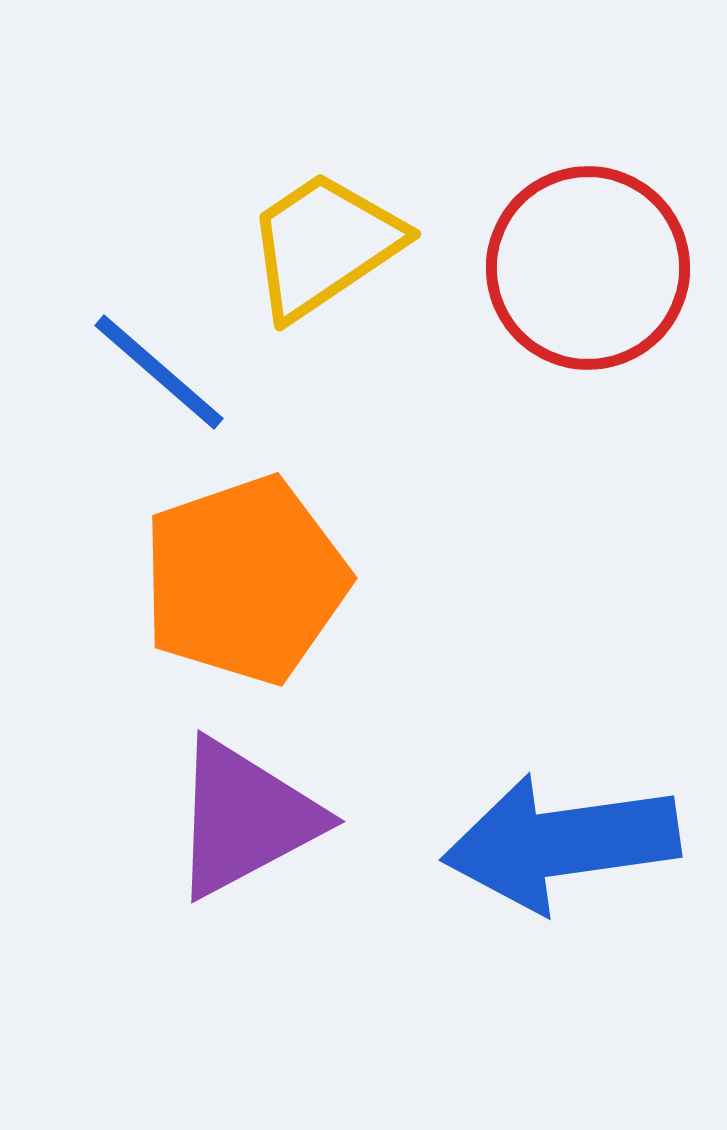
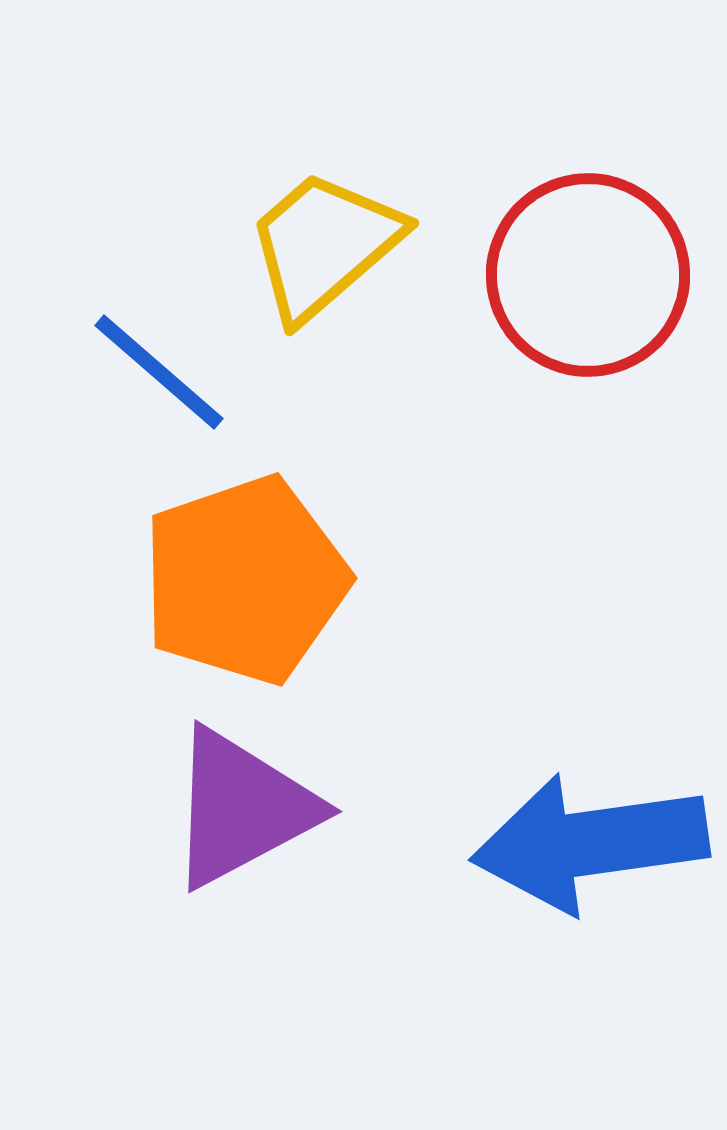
yellow trapezoid: rotated 7 degrees counterclockwise
red circle: moved 7 px down
purple triangle: moved 3 px left, 10 px up
blue arrow: moved 29 px right
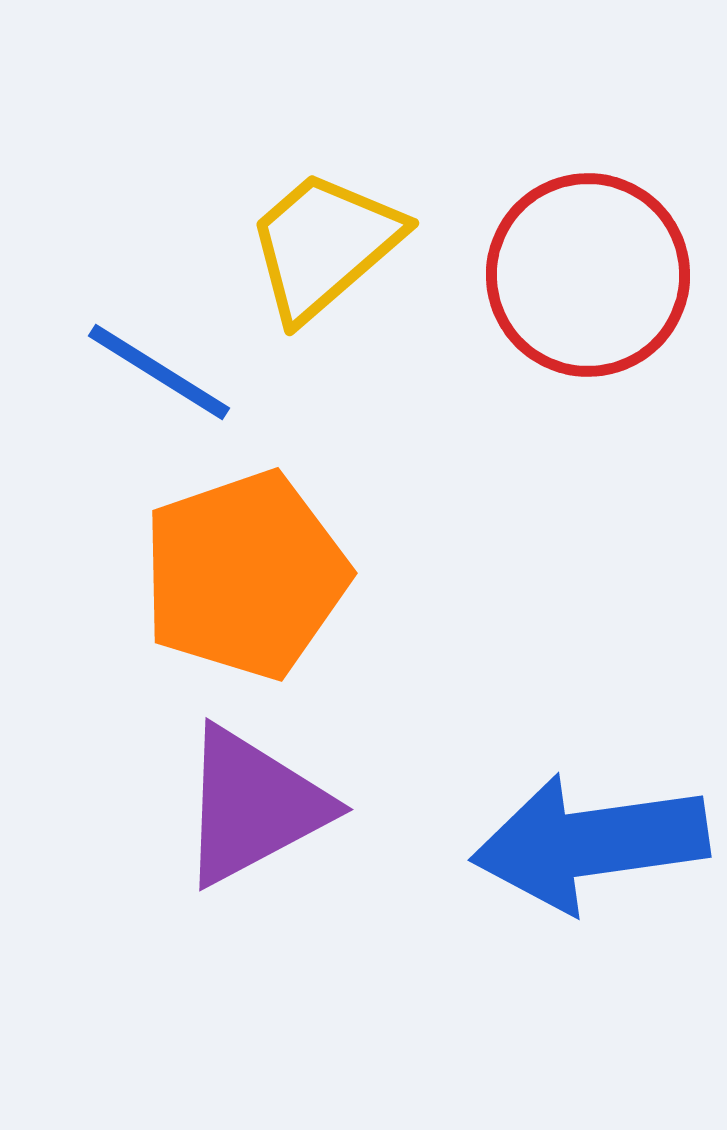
blue line: rotated 9 degrees counterclockwise
orange pentagon: moved 5 px up
purple triangle: moved 11 px right, 2 px up
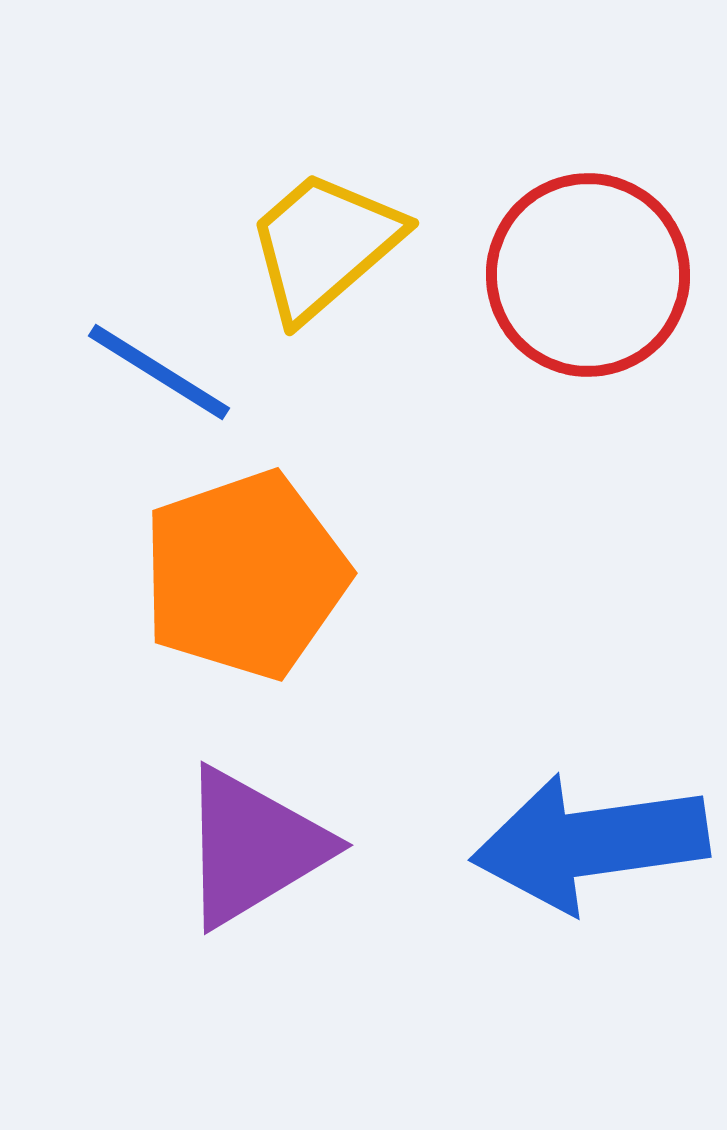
purple triangle: moved 41 px down; rotated 3 degrees counterclockwise
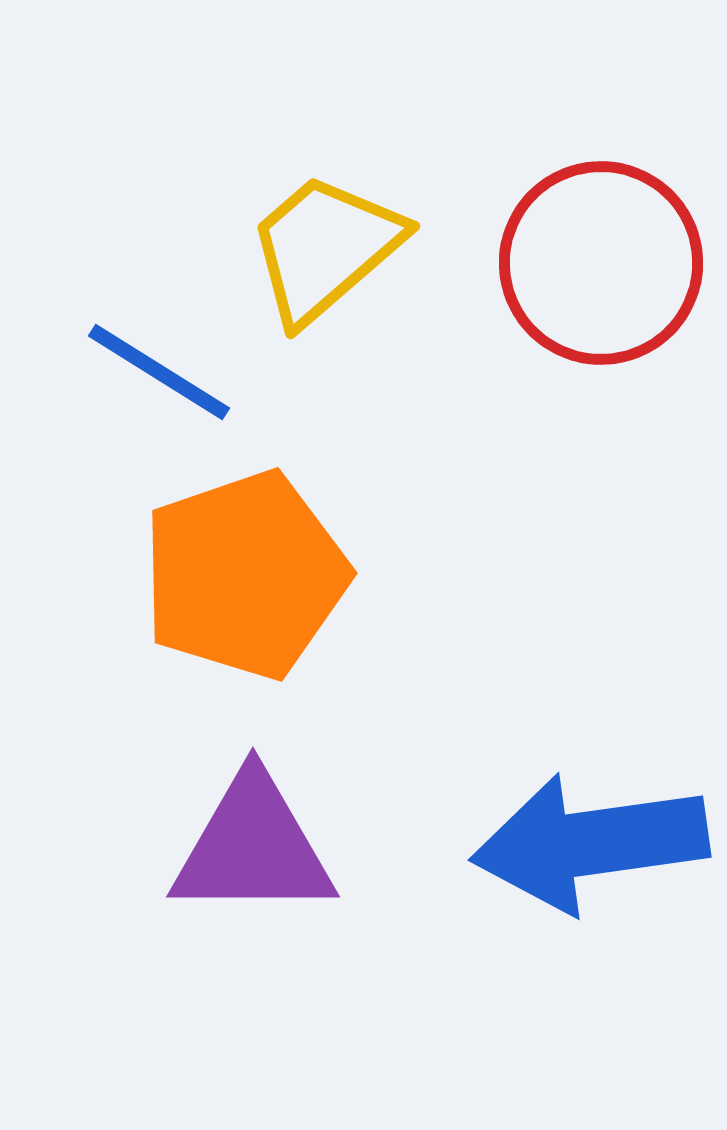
yellow trapezoid: moved 1 px right, 3 px down
red circle: moved 13 px right, 12 px up
purple triangle: rotated 31 degrees clockwise
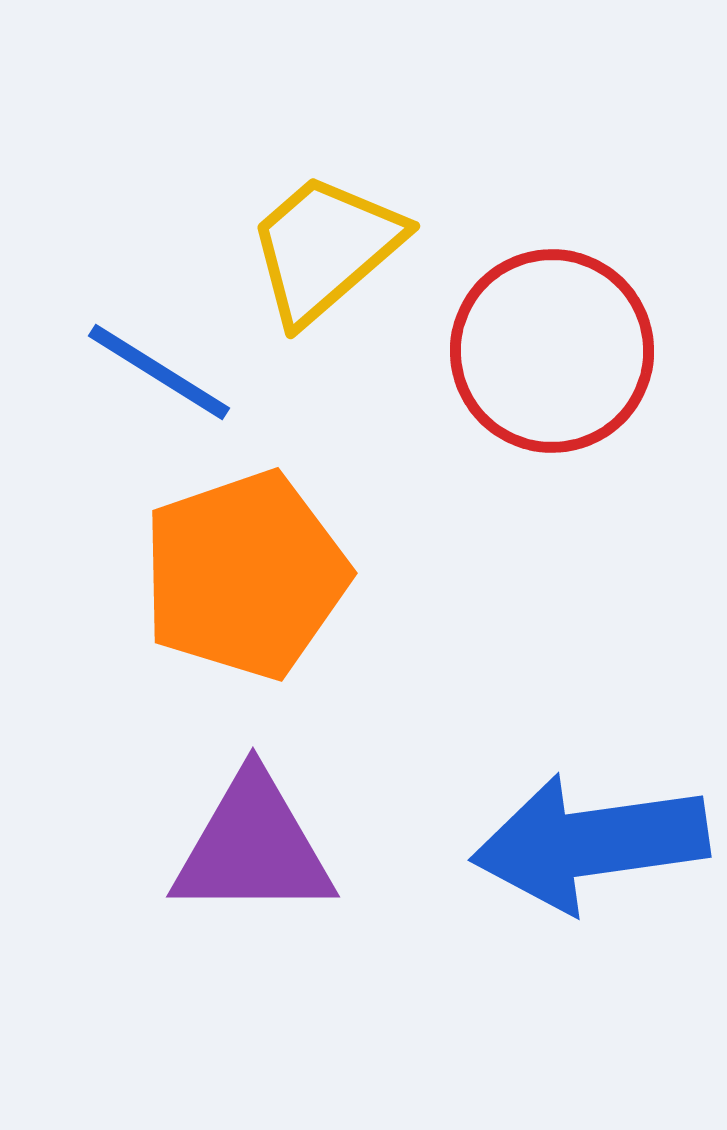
red circle: moved 49 px left, 88 px down
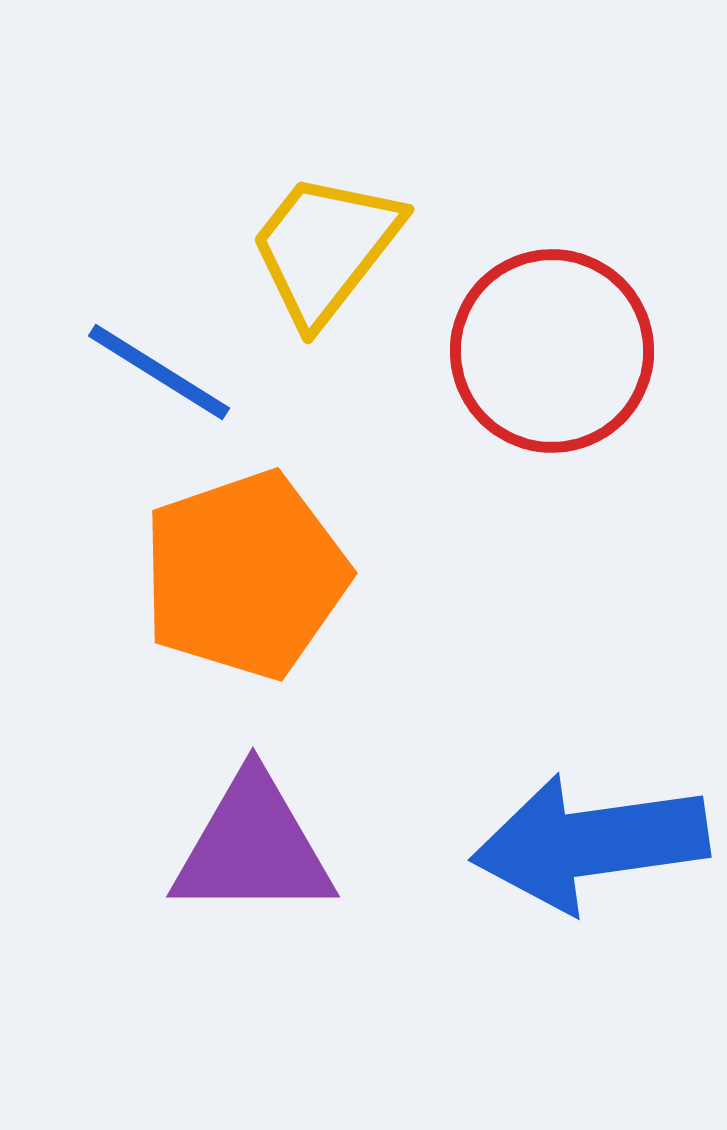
yellow trapezoid: rotated 11 degrees counterclockwise
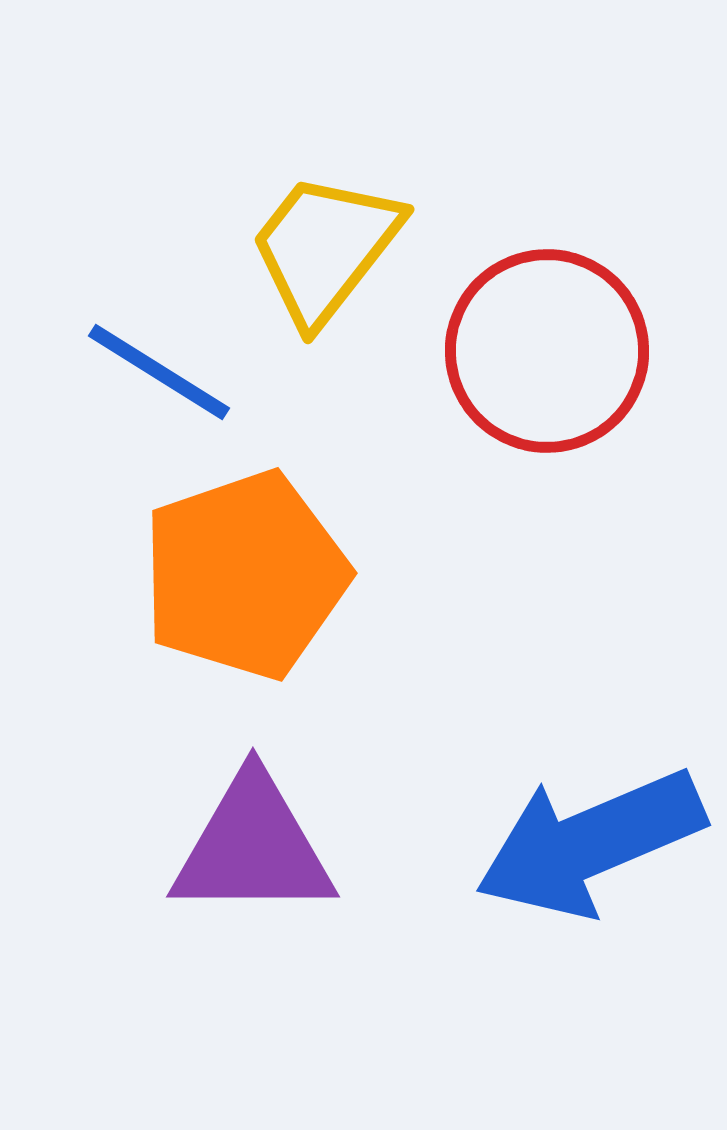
red circle: moved 5 px left
blue arrow: rotated 15 degrees counterclockwise
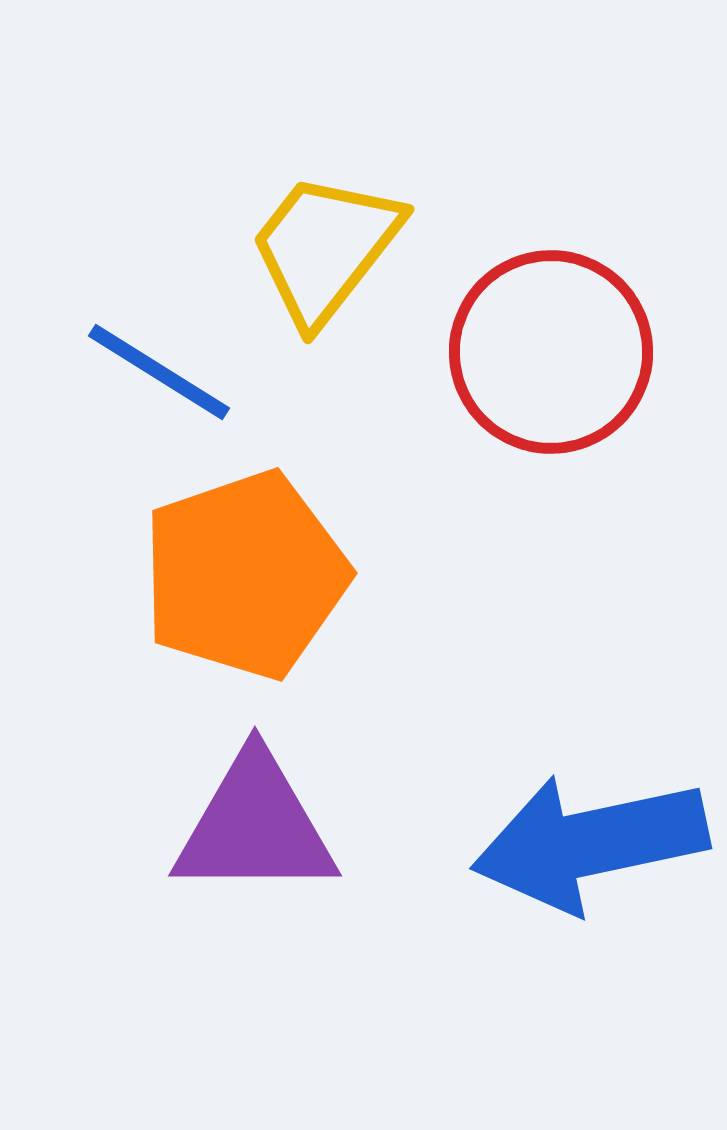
red circle: moved 4 px right, 1 px down
blue arrow: rotated 11 degrees clockwise
purple triangle: moved 2 px right, 21 px up
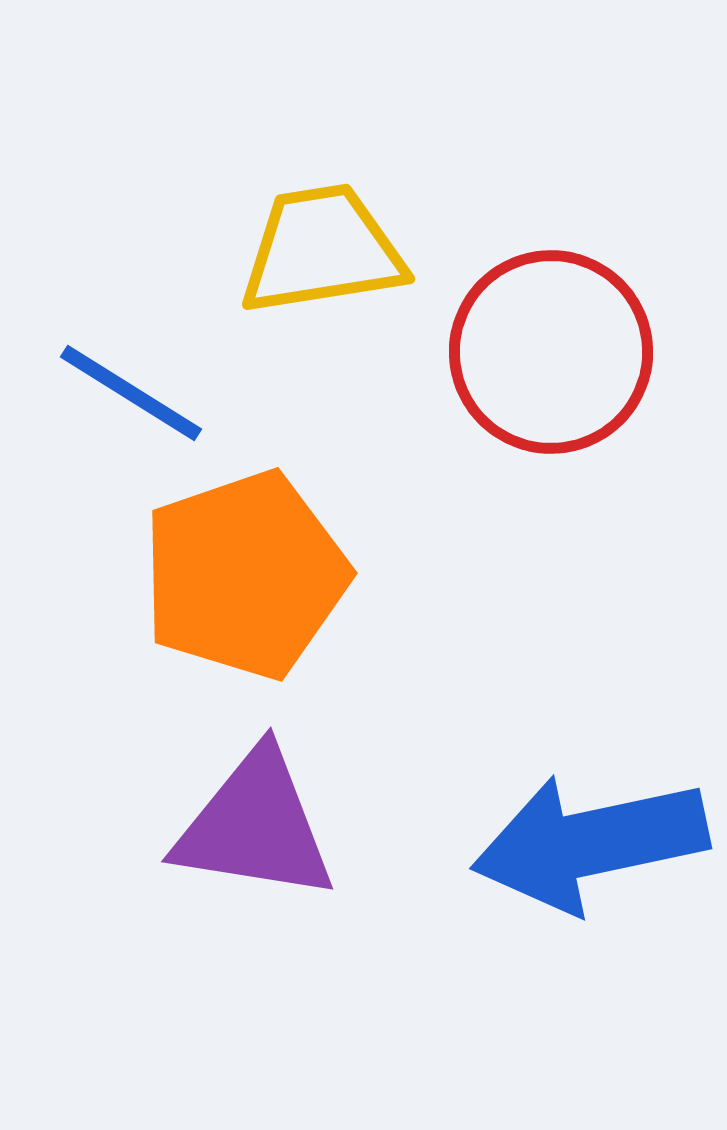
yellow trapezoid: moved 3 px left, 2 px down; rotated 43 degrees clockwise
blue line: moved 28 px left, 21 px down
purple triangle: rotated 9 degrees clockwise
